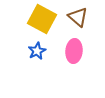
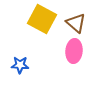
brown triangle: moved 2 px left, 6 px down
blue star: moved 17 px left, 14 px down; rotated 30 degrees clockwise
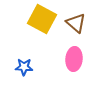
pink ellipse: moved 8 px down
blue star: moved 4 px right, 2 px down
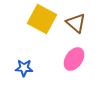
pink ellipse: rotated 30 degrees clockwise
blue star: moved 1 px down
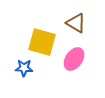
yellow square: moved 23 px down; rotated 12 degrees counterclockwise
brown triangle: rotated 10 degrees counterclockwise
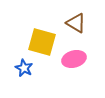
pink ellipse: rotated 40 degrees clockwise
blue star: rotated 24 degrees clockwise
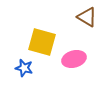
brown triangle: moved 11 px right, 6 px up
blue star: rotated 12 degrees counterclockwise
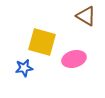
brown triangle: moved 1 px left, 1 px up
blue star: rotated 24 degrees counterclockwise
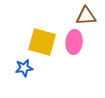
brown triangle: rotated 35 degrees counterclockwise
pink ellipse: moved 17 px up; rotated 70 degrees counterclockwise
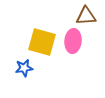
pink ellipse: moved 1 px left, 1 px up
